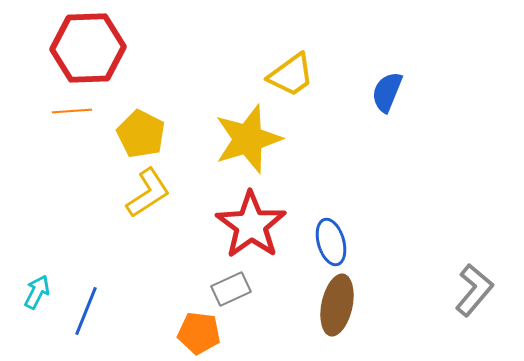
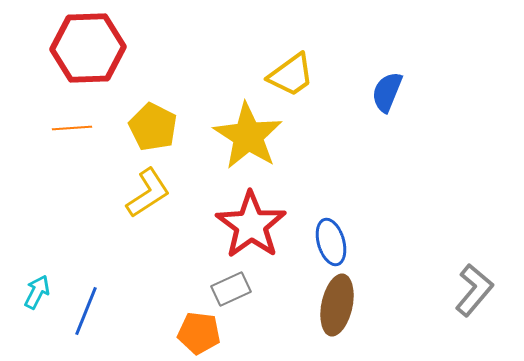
orange line: moved 17 px down
yellow pentagon: moved 12 px right, 7 px up
yellow star: moved 3 px up; rotated 22 degrees counterclockwise
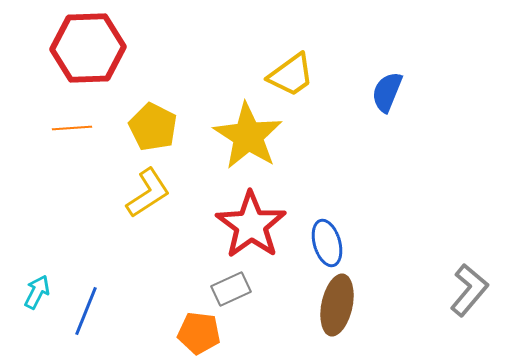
blue ellipse: moved 4 px left, 1 px down
gray L-shape: moved 5 px left
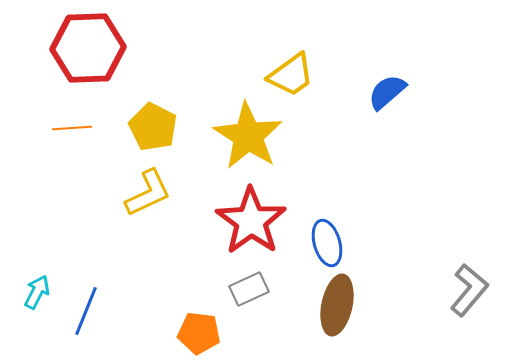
blue semicircle: rotated 27 degrees clockwise
yellow L-shape: rotated 8 degrees clockwise
red star: moved 4 px up
gray rectangle: moved 18 px right
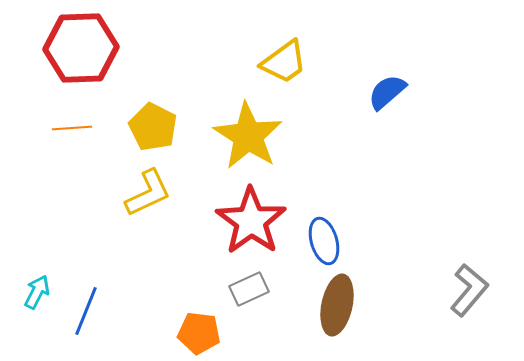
red hexagon: moved 7 px left
yellow trapezoid: moved 7 px left, 13 px up
blue ellipse: moved 3 px left, 2 px up
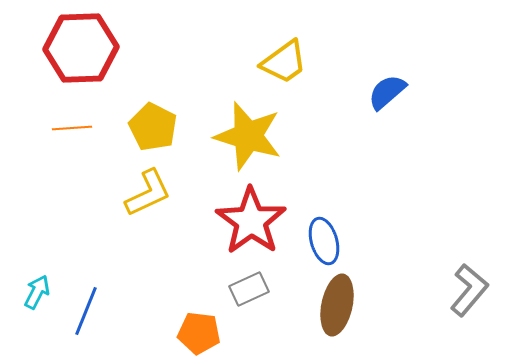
yellow star: rotated 16 degrees counterclockwise
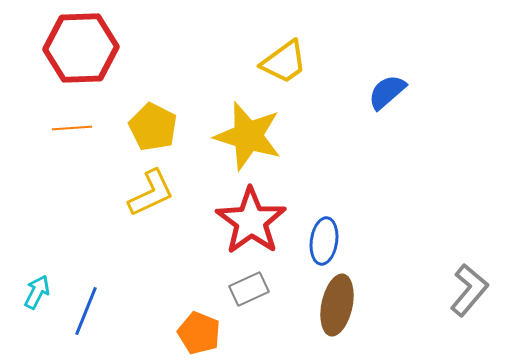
yellow L-shape: moved 3 px right
blue ellipse: rotated 24 degrees clockwise
orange pentagon: rotated 15 degrees clockwise
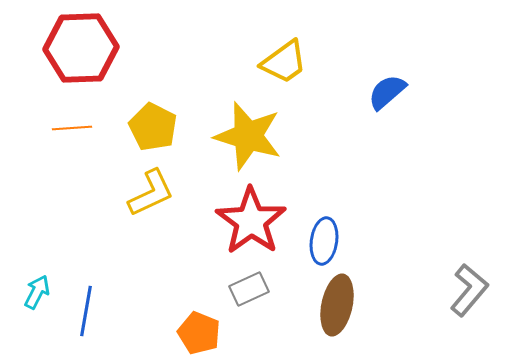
blue line: rotated 12 degrees counterclockwise
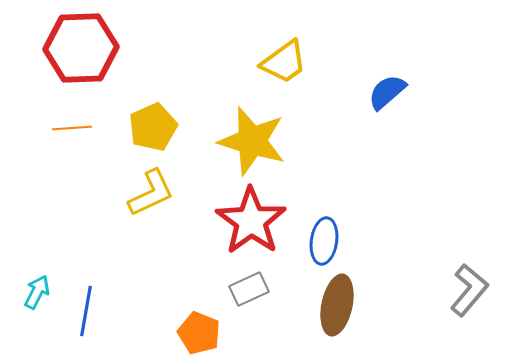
yellow pentagon: rotated 21 degrees clockwise
yellow star: moved 4 px right, 5 px down
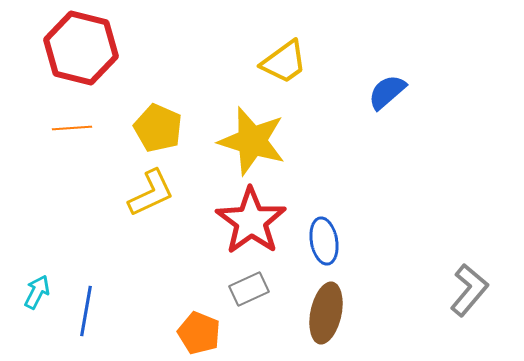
red hexagon: rotated 16 degrees clockwise
yellow pentagon: moved 5 px right, 1 px down; rotated 24 degrees counterclockwise
blue ellipse: rotated 18 degrees counterclockwise
brown ellipse: moved 11 px left, 8 px down
